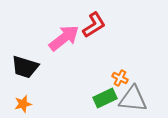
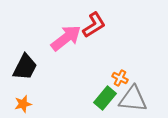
pink arrow: moved 2 px right
black trapezoid: rotated 80 degrees counterclockwise
green rectangle: rotated 25 degrees counterclockwise
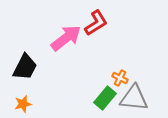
red L-shape: moved 2 px right, 2 px up
gray triangle: moved 1 px right, 1 px up
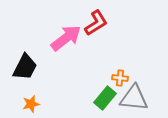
orange cross: rotated 21 degrees counterclockwise
orange star: moved 8 px right
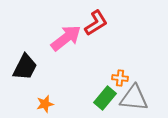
orange star: moved 14 px right
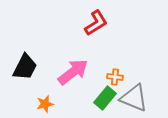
pink arrow: moved 7 px right, 34 px down
orange cross: moved 5 px left, 1 px up
gray triangle: rotated 16 degrees clockwise
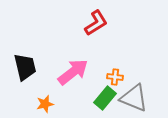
black trapezoid: rotated 40 degrees counterclockwise
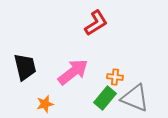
gray triangle: moved 1 px right
